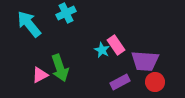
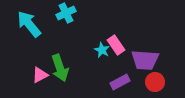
purple trapezoid: moved 1 px up
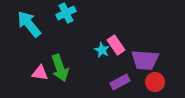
pink triangle: moved 2 px up; rotated 36 degrees clockwise
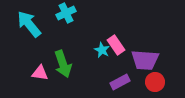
green arrow: moved 3 px right, 4 px up
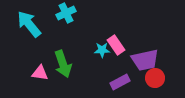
cyan star: rotated 28 degrees counterclockwise
purple trapezoid: rotated 16 degrees counterclockwise
red circle: moved 4 px up
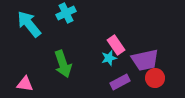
cyan star: moved 7 px right, 8 px down; rotated 14 degrees counterclockwise
pink triangle: moved 15 px left, 11 px down
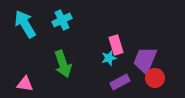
cyan cross: moved 4 px left, 7 px down
cyan arrow: moved 4 px left; rotated 8 degrees clockwise
pink rectangle: rotated 18 degrees clockwise
purple trapezoid: rotated 124 degrees clockwise
